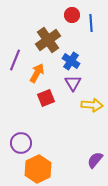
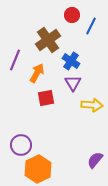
blue line: moved 3 px down; rotated 30 degrees clockwise
red square: rotated 12 degrees clockwise
purple circle: moved 2 px down
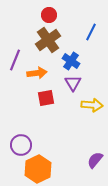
red circle: moved 23 px left
blue line: moved 6 px down
orange arrow: rotated 54 degrees clockwise
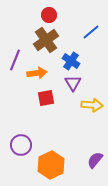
blue line: rotated 24 degrees clockwise
brown cross: moved 2 px left
orange hexagon: moved 13 px right, 4 px up
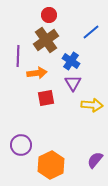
purple line: moved 3 px right, 4 px up; rotated 20 degrees counterclockwise
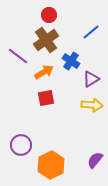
purple line: rotated 55 degrees counterclockwise
orange arrow: moved 7 px right, 1 px up; rotated 24 degrees counterclockwise
purple triangle: moved 18 px right, 4 px up; rotated 30 degrees clockwise
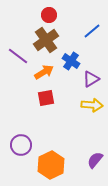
blue line: moved 1 px right, 1 px up
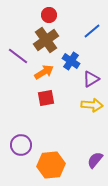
orange hexagon: rotated 20 degrees clockwise
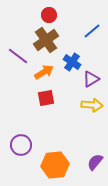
blue cross: moved 1 px right, 1 px down
purple semicircle: moved 2 px down
orange hexagon: moved 4 px right
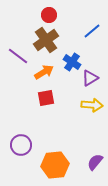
purple triangle: moved 1 px left, 1 px up
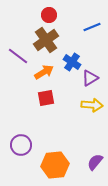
blue line: moved 4 px up; rotated 18 degrees clockwise
